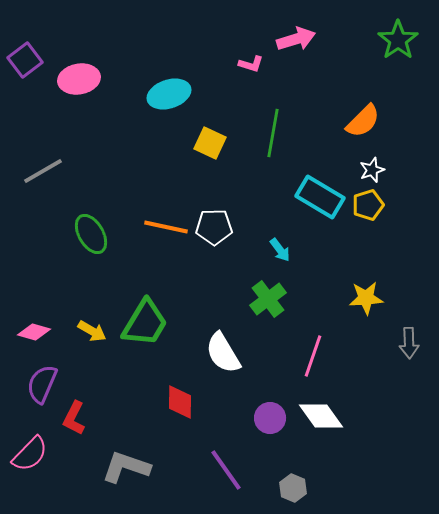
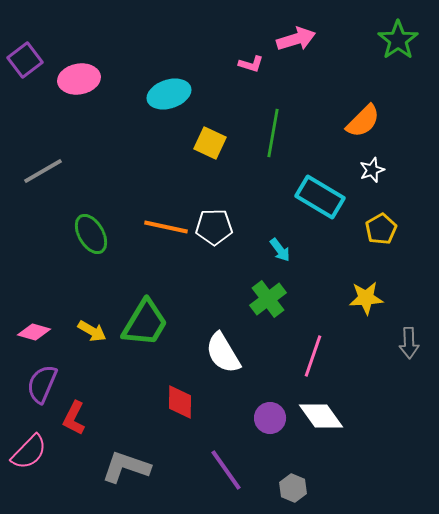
yellow pentagon: moved 13 px right, 24 px down; rotated 12 degrees counterclockwise
pink semicircle: moved 1 px left, 2 px up
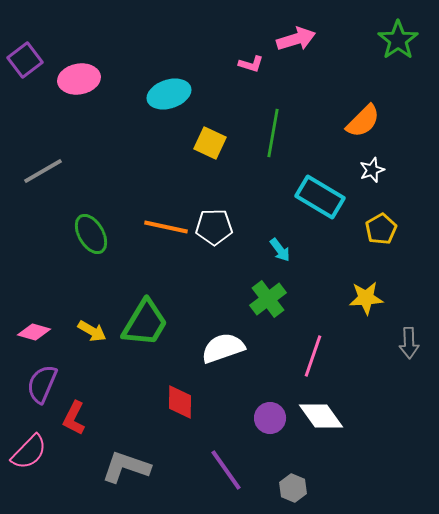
white semicircle: moved 5 px up; rotated 102 degrees clockwise
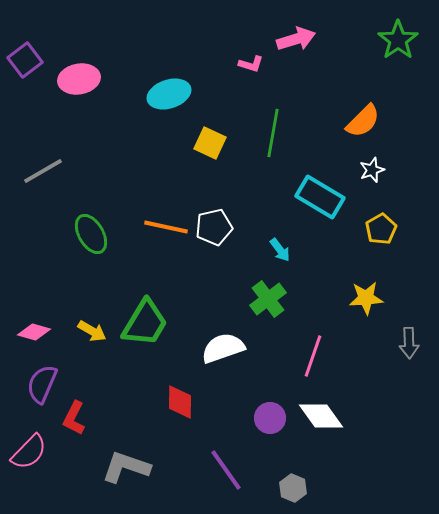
white pentagon: rotated 12 degrees counterclockwise
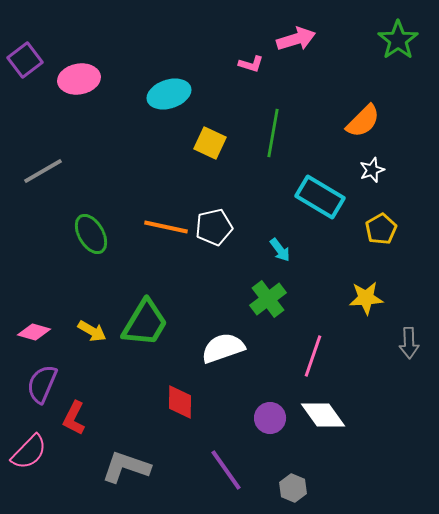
white diamond: moved 2 px right, 1 px up
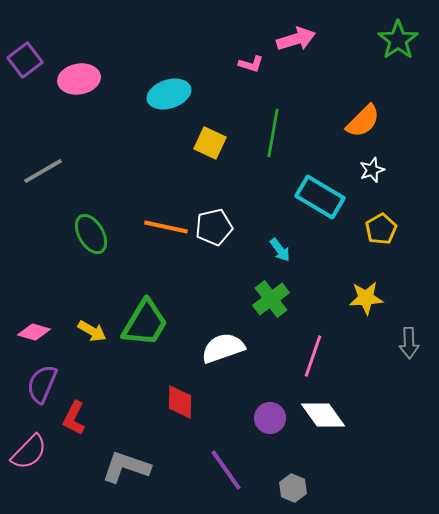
green cross: moved 3 px right
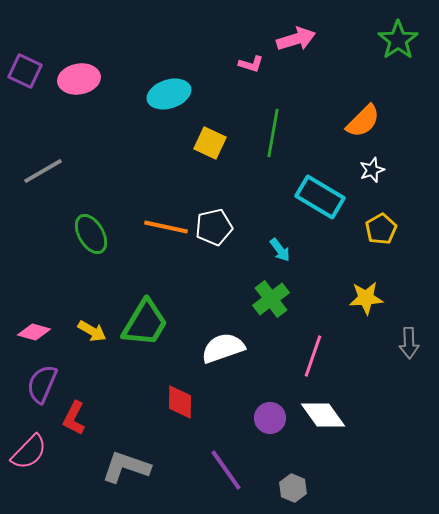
purple square: moved 11 px down; rotated 28 degrees counterclockwise
